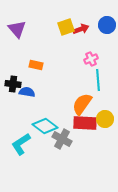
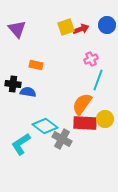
cyan line: rotated 25 degrees clockwise
blue semicircle: moved 1 px right
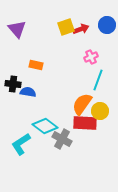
pink cross: moved 2 px up
yellow circle: moved 5 px left, 8 px up
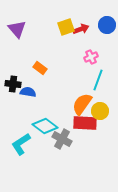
orange rectangle: moved 4 px right, 3 px down; rotated 24 degrees clockwise
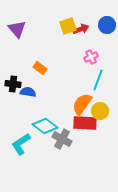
yellow square: moved 2 px right, 1 px up
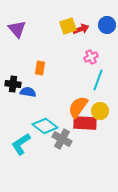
orange rectangle: rotated 64 degrees clockwise
orange semicircle: moved 4 px left, 3 px down
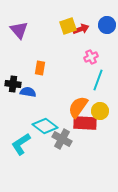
purple triangle: moved 2 px right, 1 px down
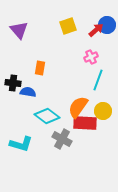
red arrow: moved 15 px right, 1 px down; rotated 21 degrees counterclockwise
black cross: moved 1 px up
yellow circle: moved 3 px right
cyan diamond: moved 2 px right, 10 px up
cyan L-shape: rotated 130 degrees counterclockwise
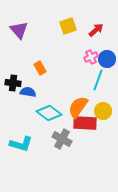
blue circle: moved 34 px down
orange rectangle: rotated 40 degrees counterclockwise
cyan diamond: moved 2 px right, 3 px up
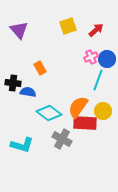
cyan L-shape: moved 1 px right, 1 px down
